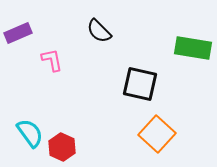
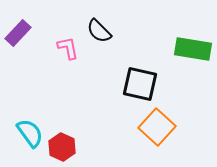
purple rectangle: rotated 24 degrees counterclockwise
green rectangle: moved 1 px down
pink L-shape: moved 16 px right, 12 px up
orange square: moved 7 px up
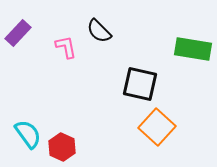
pink L-shape: moved 2 px left, 1 px up
cyan semicircle: moved 2 px left, 1 px down
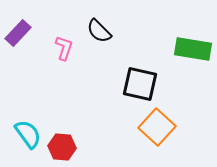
pink L-shape: moved 2 px left, 1 px down; rotated 30 degrees clockwise
red hexagon: rotated 20 degrees counterclockwise
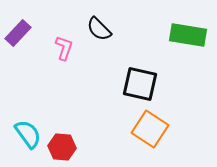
black semicircle: moved 2 px up
green rectangle: moved 5 px left, 14 px up
orange square: moved 7 px left, 2 px down; rotated 9 degrees counterclockwise
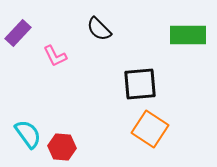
green rectangle: rotated 9 degrees counterclockwise
pink L-shape: moved 9 px left, 8 px down; rotated 135 degrees clockwise
black square: rotated 18 degrees counterclockwise
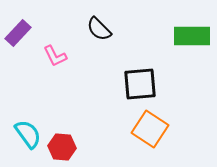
green rectangle: moved 4 px right, 1 px down
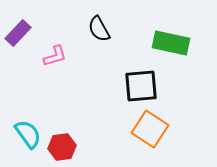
black semicircle: rotated 16 degrees clockwise
green rectangle: moved 21 px left, 7 px down; rotated 12 degrees clockwise
pink L-shape: rotated 80 degrees counterclockwise
black square: moved 1 px right, 2 px down
red hexagon: rotated 12 degrees counterclockwise
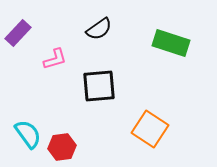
black semicircle: rotated 96 degrees counterclockwise
green rectangle: rotated 6 degrees clockwise
pink L-shape: moved 3 px down
black square: moved 42 px left
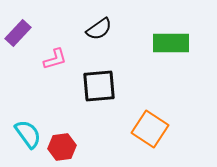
green rectangle: rotated 18 degrees counterclockwise
